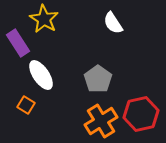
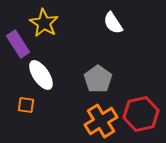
yellow star: moved 4 px down
purple rectangle: moved 1 px down
orange square: rotated 24 degrees counterclockwise
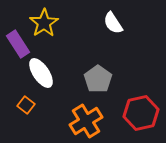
yellow star: rotated 8 degrees clockwise
white ellipse: moved 2 px up
orange square: rotated 30 degrees clockwise
red hexagon: moved 1 px up
orange cross: moved 15 px left
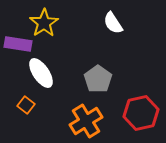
purple rectangle: rotated 48 degrees counterclockwise
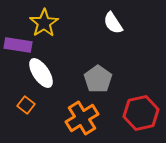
purple rectangle: moved 1 px down
orange cross: moved 4 px left, 3 px up
